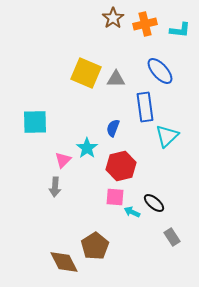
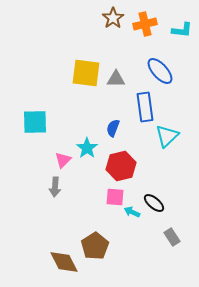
cyan L-shape: moved 2 px right
yellow square: rotated 16 degrees counterclockwise
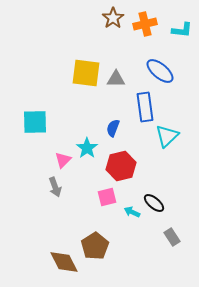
blue ellipse: rotated 8 degrees counterclockwise
gray arrow: rotated 24 degrees counterclockwise
pink square: moved 8 px left; rotated 18 degrees counterclockwise
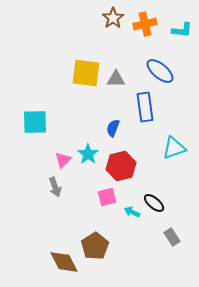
cyan triangle: moved 7 px right, 12 px down; rotated 25 degrees clockwise
cyan star: moved 1 px right, 6 px down
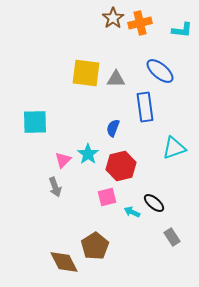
orange cross: moved 5 px left, 1 px up
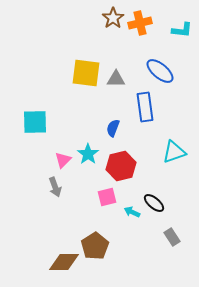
cyan triangle: moved 4 px down
brown diamond: rotated 64 degrees counterclockwise
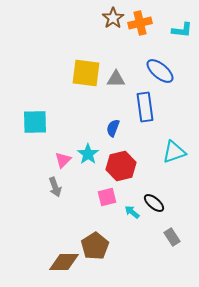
cyan arrow: rotated 14 degrees clockwise
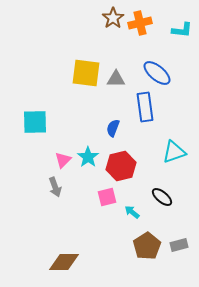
blue ellipse: moved 3 px left, 2 px down
cyan star: moved 3 px down
black ellipse: moved 8 px right, 6 px up
gray rectangle: moved 7 px right, 8 px down; rotated 72 degrees counterclockwise
brown pentagon: moved 52 px right
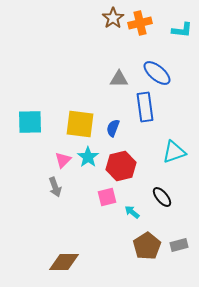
yellow square: moved 6 px left, 51 px down
gray triangle: moved 3 px right
cyan square: moved 5 px left
black ellipse: rotated 10 degrees clockwise
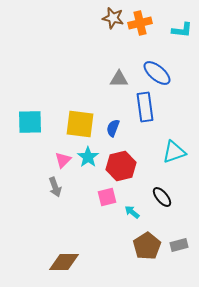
brown star: rotated 25 degrees counterclockwise
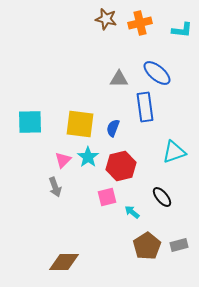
brown star: moved 7 px left, 1 px down
